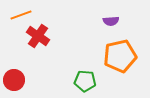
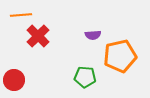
orange line: rotated 15 degrees clockwise
purple semicircle: moved 18 px left, 14 px down
red cross: rotated 10 degrees clockwise
green pentagon: moved 4 px up
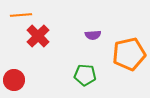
orange pentagon: moved 9 px right, 2 px up
green pentagon: moved 2 px up
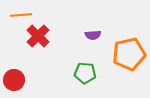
green pentagon: moved 2 px up
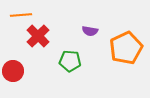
purple semicircle: moved 3 px left, 4 px up; rotated 14 degrees clockwise
orange pentagon: moved 3 px left, 6 px up; rotated 12 degrees counterclockwise
green pentagon: moved 15 px left, 12 px up
red circle: moved 1 px left, 9 px up
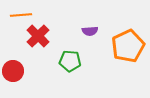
purple semicircle: rotated 14 degrees counterclockwise
orange pentagon: moved 2 px right, 2 px up
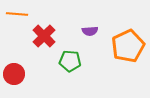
orange line: moved 4 px left, 1 px up; rotated 10 degrees clockwise
red cross: moved 6 px right
red circle: moved 1 px right, 3 px down
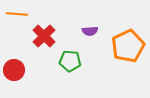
red circle: moved 4 px up
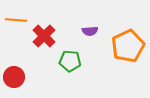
orange line: moved 1 px left, 6 px down
red circle: moved 7 px down
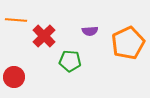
orange pentagon: moved 3 px up
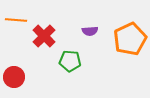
orange pentagon: moved 2 px right, 4 px up
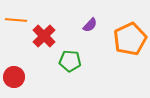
purple semicircle: moved 6 px up; rotated 42 degrees counterclockwise
